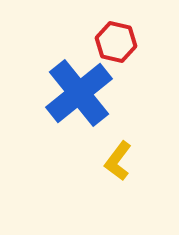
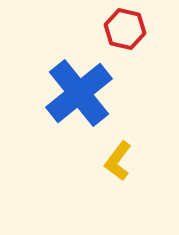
red hexagon: moved 9 px right, 13 px up
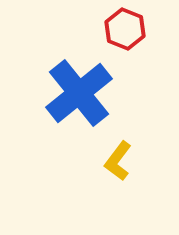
red hexagon: rotated 9 degrees clockwise
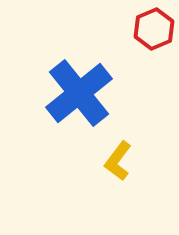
red hexagon: moved 29 px right; rotated 15 degrees clockwise
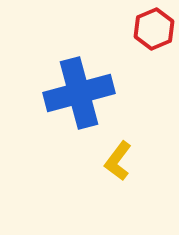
blue cross: rotated 24 degrees clockwise
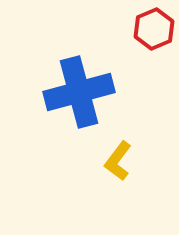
blue cross: moved 1 px up
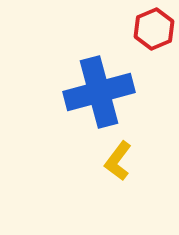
blue cross: moved 20 px right
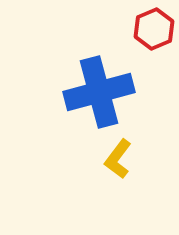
yellow L-shape: moved 2 px up
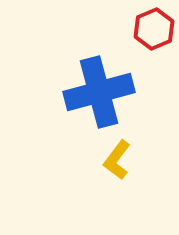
yellow L-shape: moved 1 px left, 1 px down
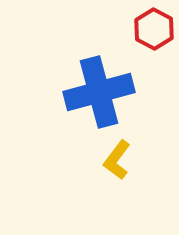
red hexagon: rotated 9 degrees counterclockwise
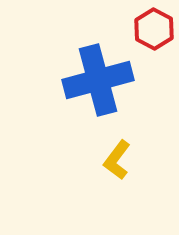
blue cross: moved 1 px left, 12 px up
